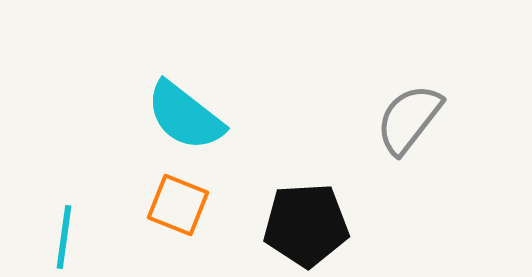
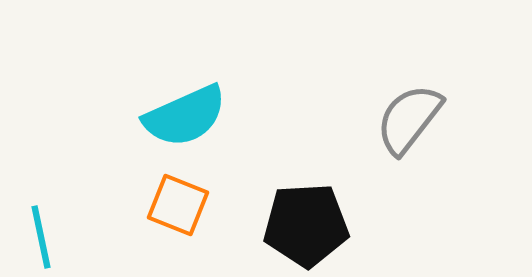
cyan semicircle: rotated 62 degrees counterclockwise
cyan line: moved 23 px left; rotated 20 degrees counterclockwise
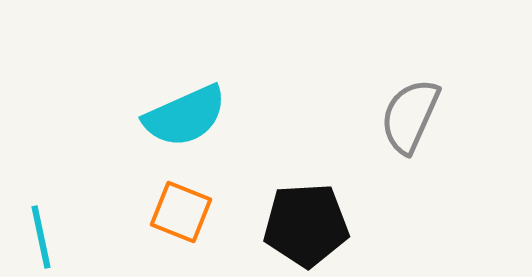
gray semicircle: moved 1 px right, 3 px up; rotated 14 degrees counterclockwise
orange square: moved 3 px right, 7 px down
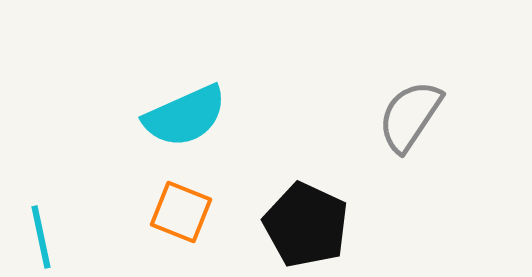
gray semicircle: rotated 10 degrees clockwise
black pentagon: rotated 28 degrees clockwise
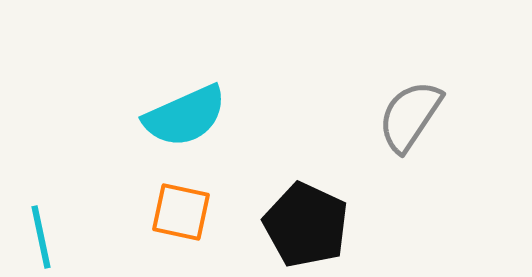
orange square: rotated 10 degrees counterclockwise
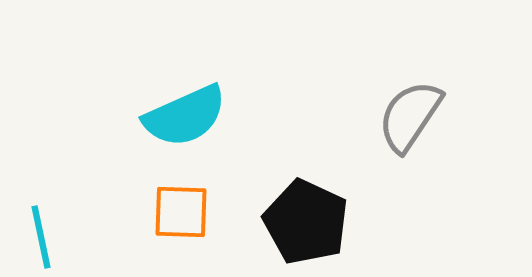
orange square: rotated 10 degrees counterclockwise
black pentagon: moved 3 px up
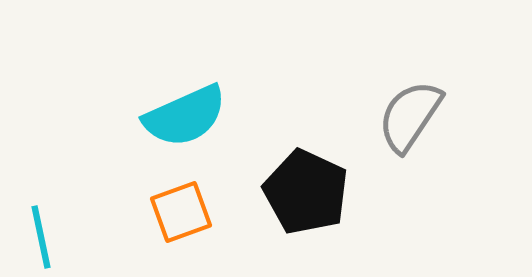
orange square: rotated 22 degrees counterclockwise
black pentagon: moved 30 px up
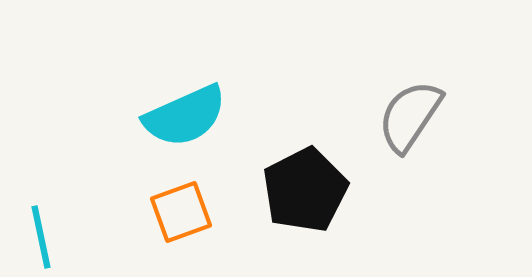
black pentagon: moved 1 px left, 2 px up; rotated 20 degrees clockwise
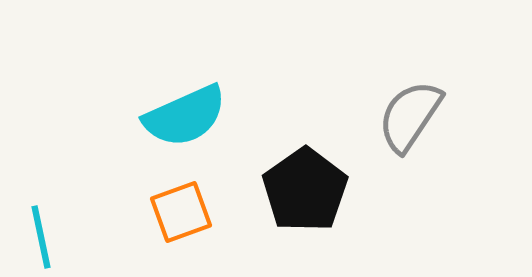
black pentagon: rotated 8 degrees counterclockwise
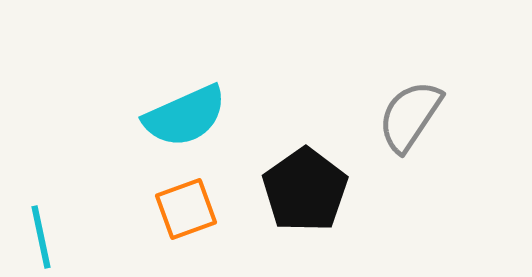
orange square: moved 5 px right, 3 px up
